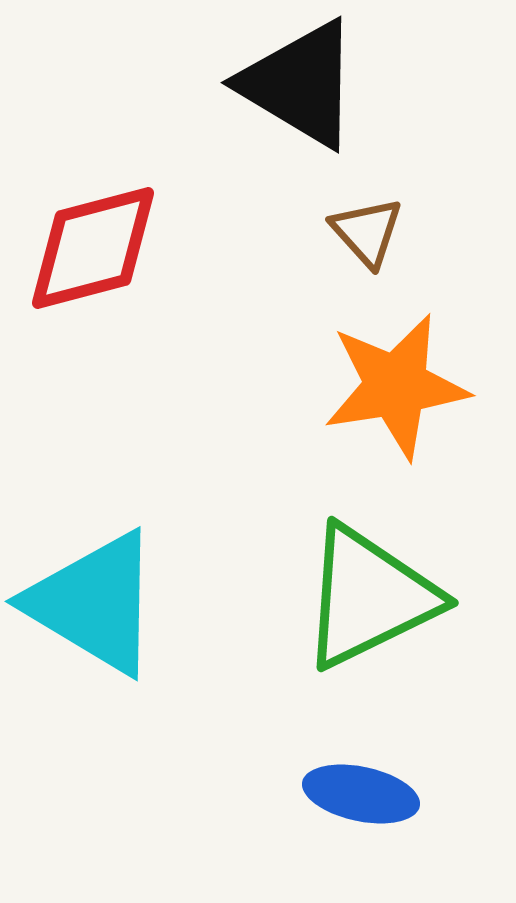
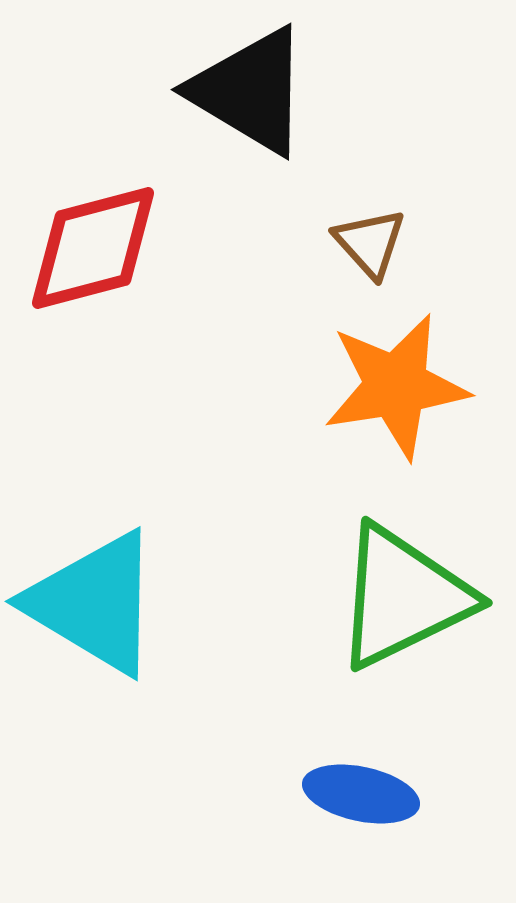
black triangle: moved 50 px left, 7 px down
brown triangle: moved 3 px right, 11 px down
green triangle: moved 34 px right
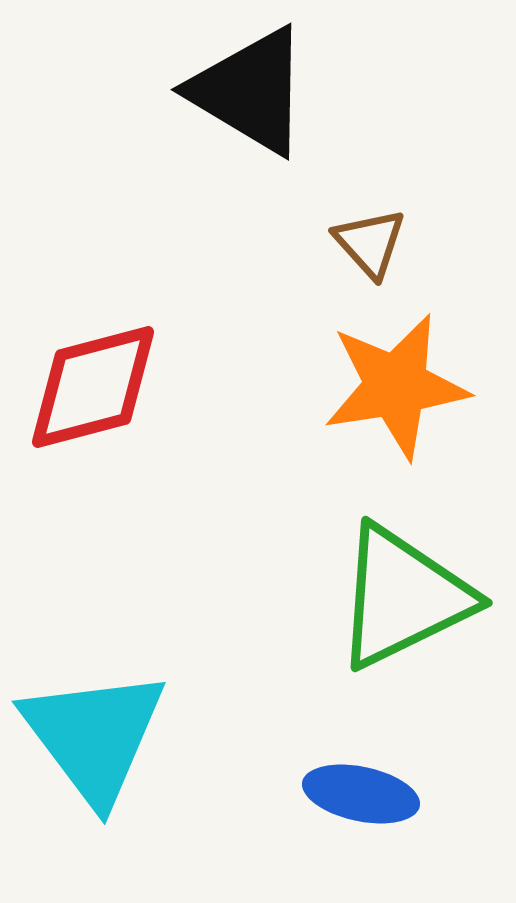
red diamond: moved 139 px down
cyan triangle: moved 133 px down; rotated 22 degrees clockwise
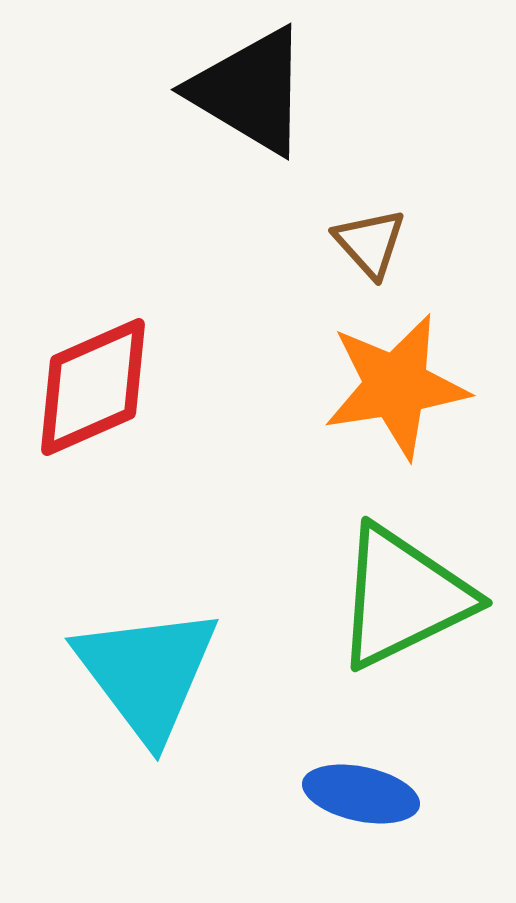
red diamond: rotated 9 degrees counterclockwise
cyan triangle: moved 53 px right, 63 px up
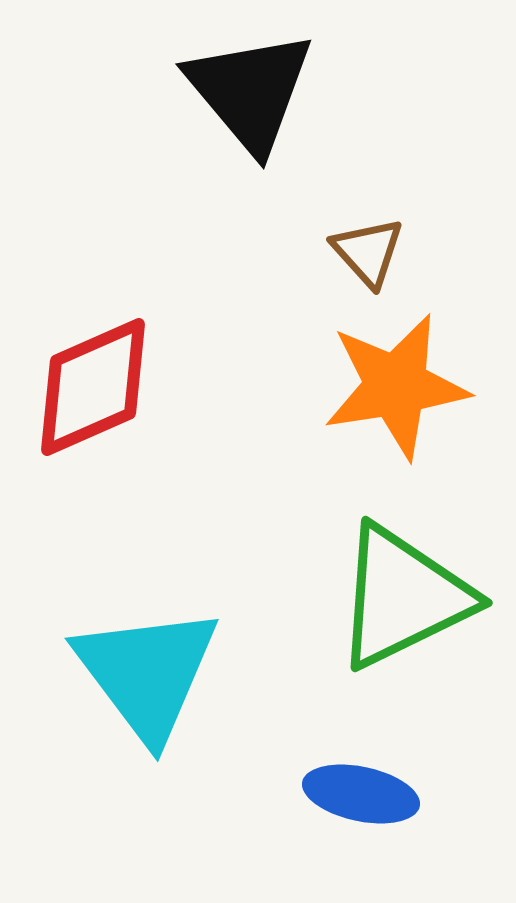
black triangle: rotated 19 degrees clockwise
brown triangle: moved 2 px left, 9 px down
